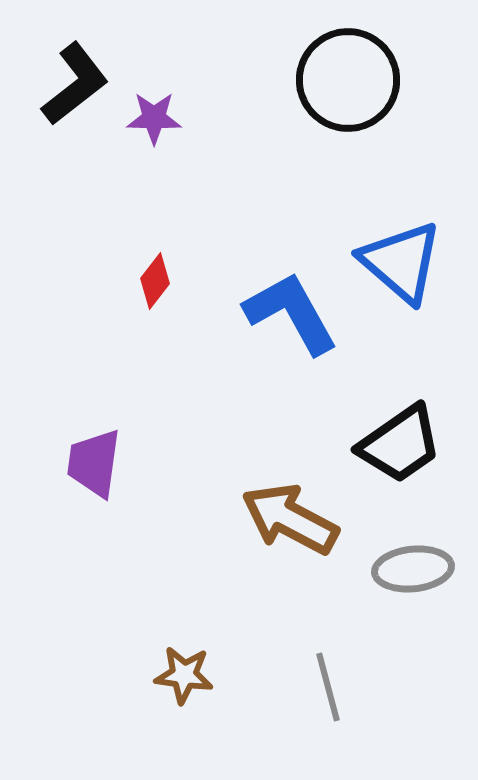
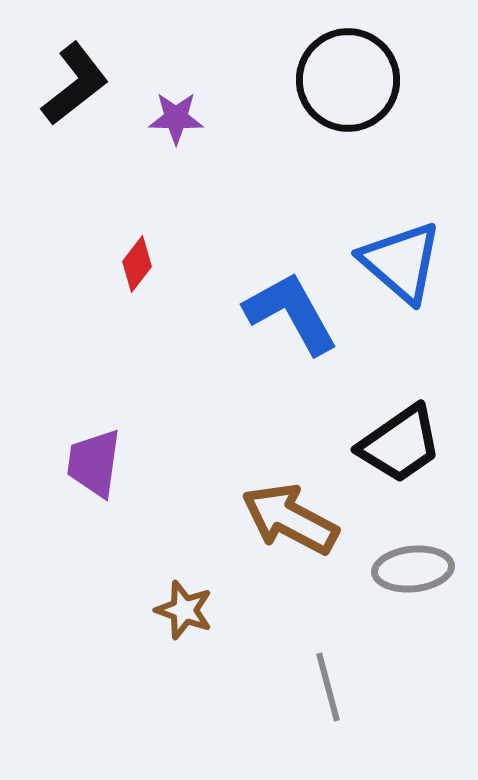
purple star: moved 22 px right
red diamond: moved 18 px left, 17 px up
brown star: moved 65 px up; rotated 12 degrees clockwise
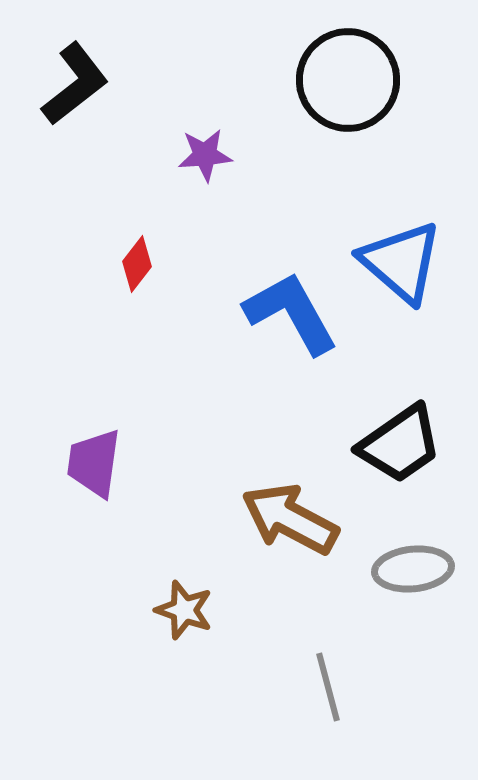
purple star: moved 29 px right, 37 px down; rotated 6 degrees counterclockwise
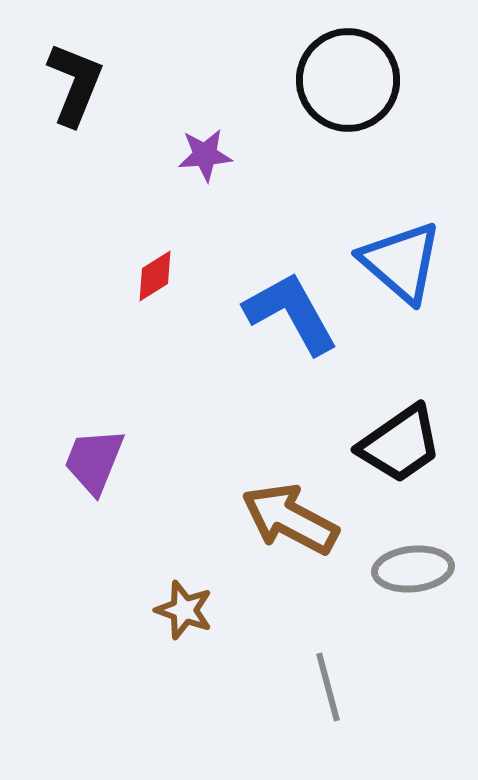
black L-shape: rotated 30 degrees counterclockwise
red diamond: moved 18 px right, 12 px down; rotated 20 degrees clockwise
purple trapezoid: moved 2 px up; rotated 14 degrees clockwise
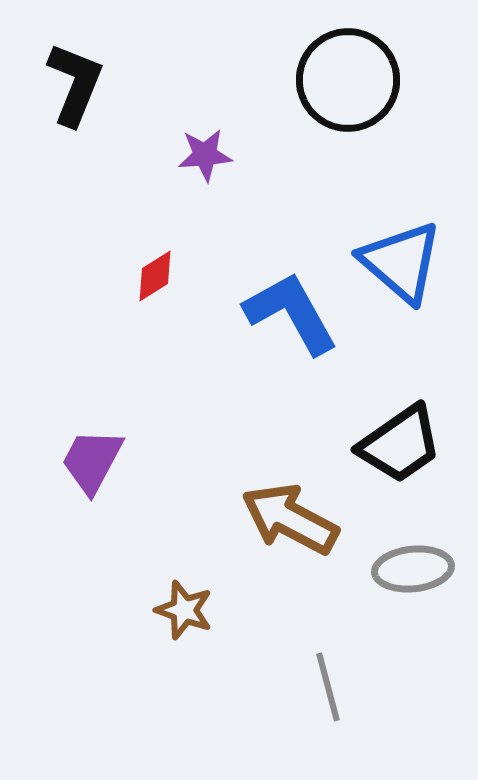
purple trapezoid: moved 2 px left; rotated 6 degrees clockwise
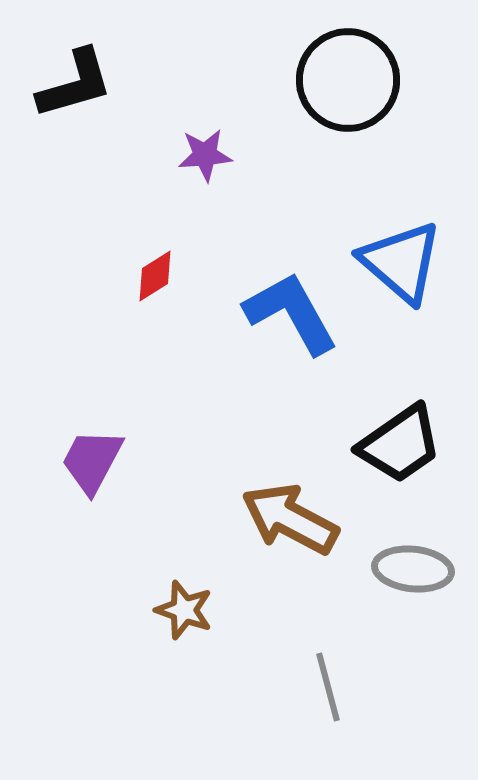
black L-shape: rotated 52 degrees clockwise
gray ellipse: rotated 12 degrees clockwise
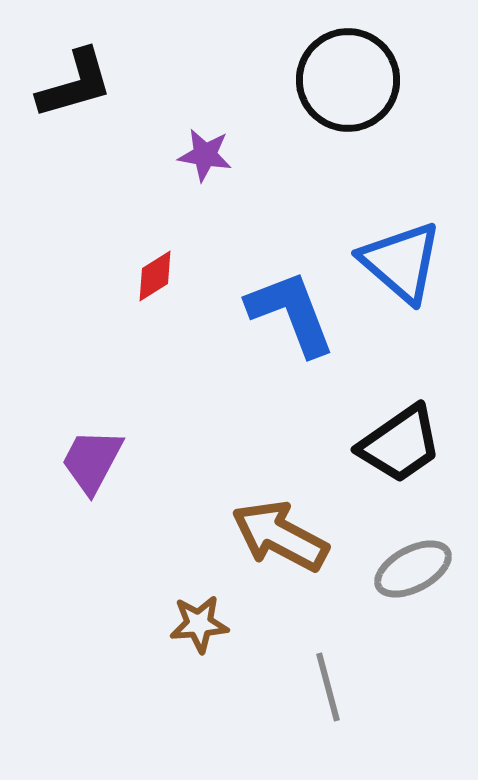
purple star: rotated 14 degrees clockwise
blue L-shape: rotated 8 degrees clockwise
brown arrow: moved 10 px left, 17 px down
gray ellipse: rotated 34 degrees counterclockwise
brown star: moved 15 px right, 14 px down; rotated 24 degrees counterclockwise
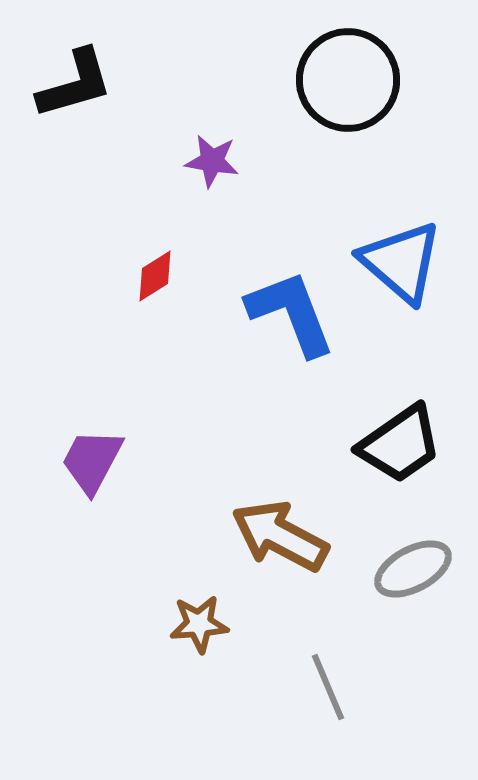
purple star: moved 7 px right, 6 px down
gray line: rotated 8 degrees counterclockwise
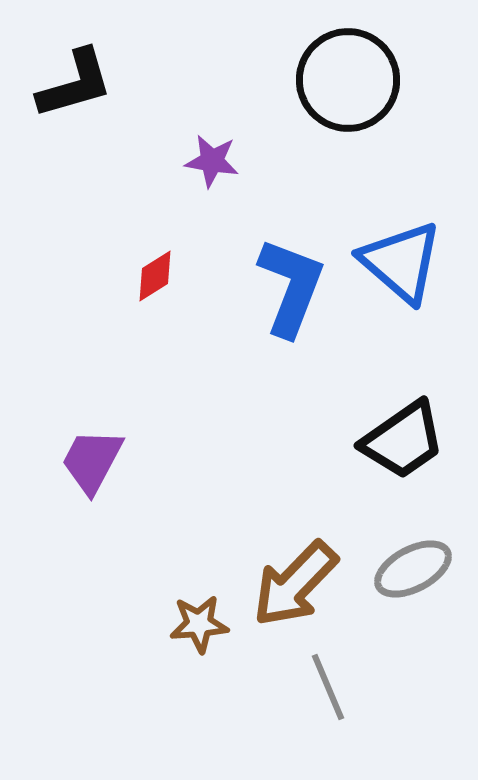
blue L-shape: moved 26 px up; rotated 42 degrees clockwise
black trapezoid: moved 3 px right, 4 px up
brown arrow: moved 15 px right, 48 px down; rotated 74 degrees counterclockwise
